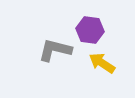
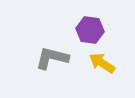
gray L-shape: moved 3 px left, 8 px down
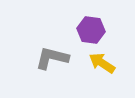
purple hexagon: moved 1 px right
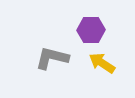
purple hexagon: rotated 8 degrees counterclockwise
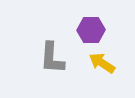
gray L-shape: rotated 100 degrees counterclockwise
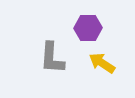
purple hexagon: moved 3 px left, 2 px up
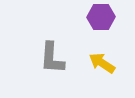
purple hexagon: moved 13 px right, 11 px up
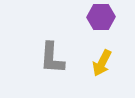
yellow arrow: rotated 96 degrees counterclockwise
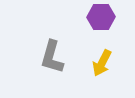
gray L-shape: moved 1 px up; rotated 12 degrees clockwise
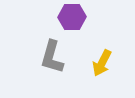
purple hexagon: moved 29 px left
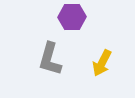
gray L-shape: moved 2 px left, 2 px down
